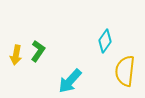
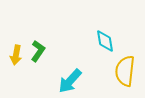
cyan diamond: rotated 45 degrees counterclockwise
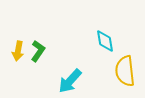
yellow arrow: moved 2 px right, 4 px up
yellow semicircle: rotated 12 degrees counterclockwise
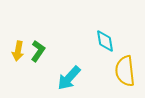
cyan arrow: moved 1 px left, 3 px up
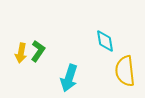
yellow arrow: moved 3 px right, 2 px down
cyan arrow: rotated 24 degrees counterclockwise
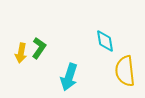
green L-shape: moved 1 px right, 3 px up
cyan arrow: moved 1 px up
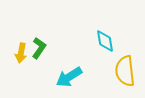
cyan arrow: rotated 40 degrees clockwise
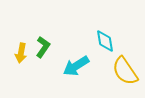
green L-shape: moved 4 px right, 1 px up
yellow semicircle: rotated 28 degrees counterclockwise
cyan arrow: moved 7 px right, 11 px up
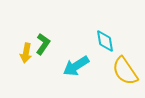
green L-shape: moved 3 px up
yellow arrow: moved 5 px right
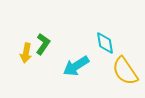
cyan diamond: moved 2 px down
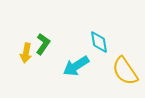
cyan diamond: moved 6 px left, 1 px up
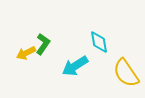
yellow arrow: rotated 54 degrees clockwise
cyan arrow: moved 1 px left
yellow semicircle: moved 1 px right, 2 px down
